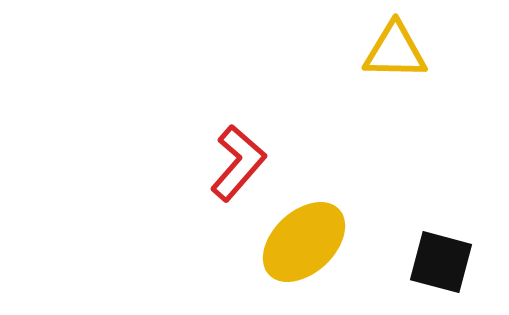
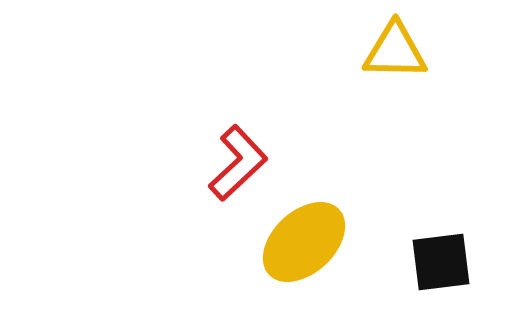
red L-shape: rotated 6 degrees clockwise
black square: rotated 22 degrees counterclockwise
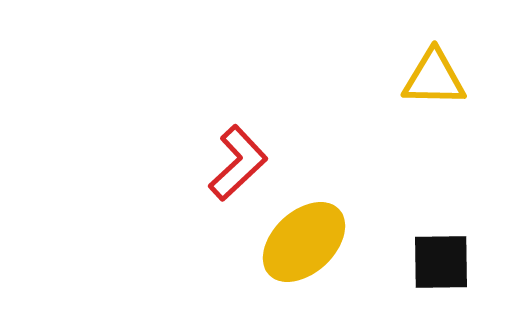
yellow triangle: moved 39 px right, 27 px down
black square: rotated 6 degrees clockwise
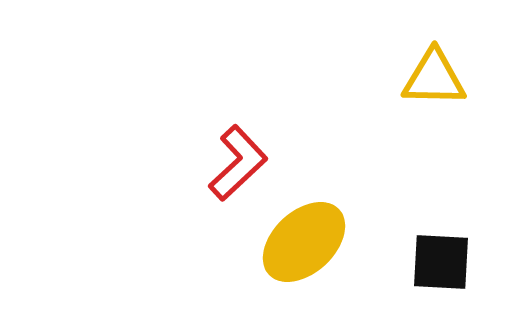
black square: rotated 4 degrees clockwise
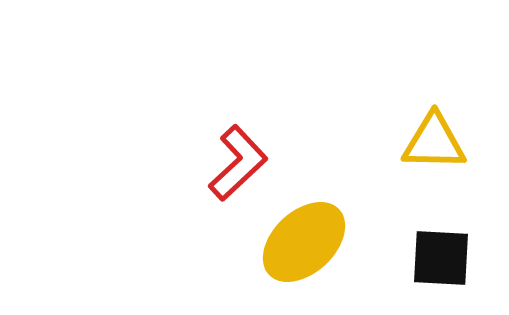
yellow triangle: moved 64 px down
black square: moved 4 px up
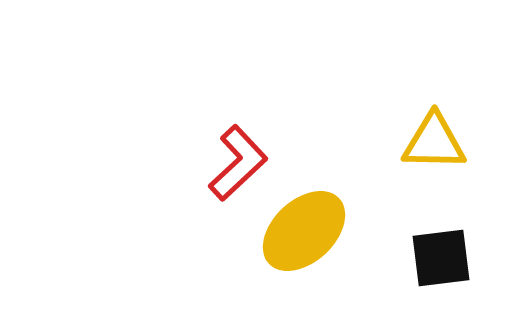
yellow ellipse: moved 11 px up
black square: rotated 10 degrees counterclockwise
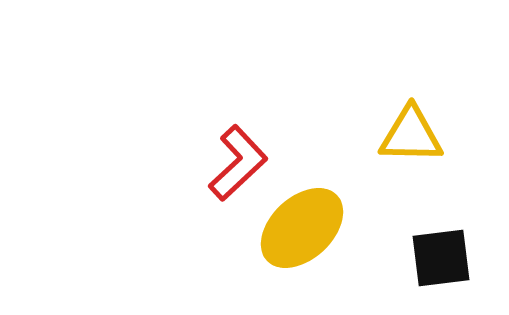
yellow triangle: moved 23 px left, 7 px up
yellow ellipse: moved 2 px left, 3 px up
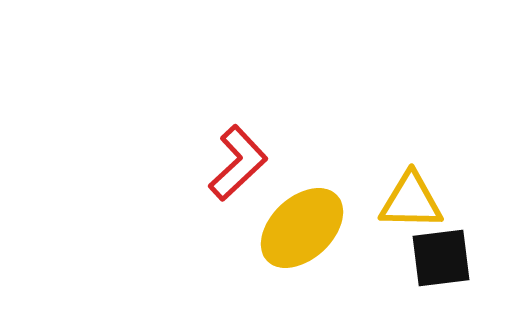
yellow triangle: moved 66 px down
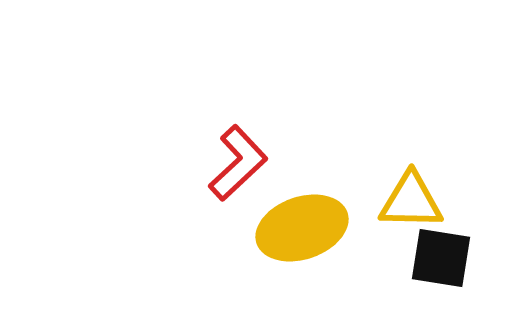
yellow ellipse: rotated 24 degrees clockwise
black square: rotated 16 degrees clockwise
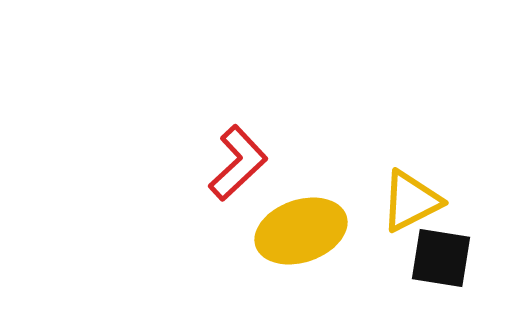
yellow triangle: rotated 28 degrees counterclockwise
yellow ellipse: moved 1 px left, 3 px down
